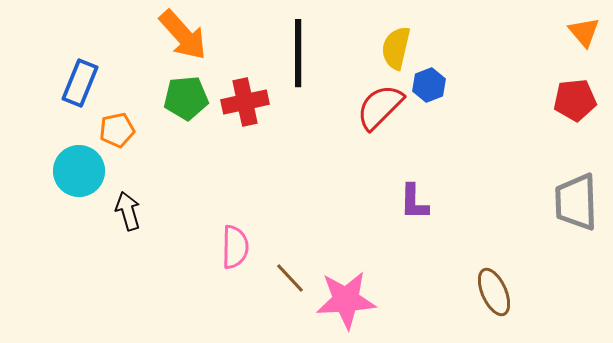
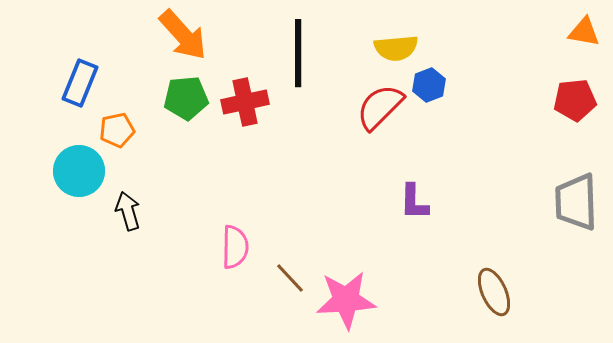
orange triangle: rotated 40 degrees counterclockwise
yellow semicircle: rotated 108 degrees counterclockwise
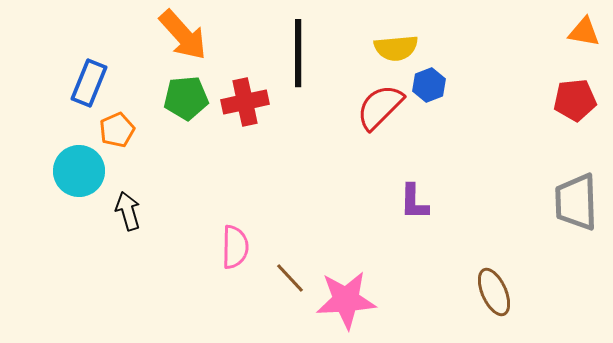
blue rectangle: moved 9 px right
orange pentagon: rotated 12 degrees counterclockwise
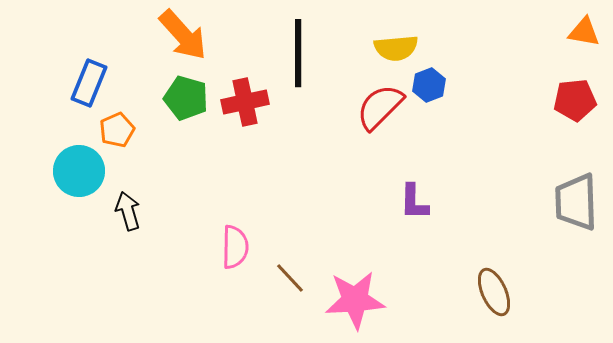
green pentagon: rotated 21 degrees clockwise
pink star: moved 9 px right
